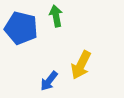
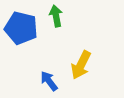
blue arrow: rotated 105 degrees clockwise
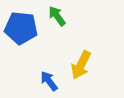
green arrow: moved 1 px right; rotated 25 degrees counterclockwise
blue pentagon: rotated 8 degrees counterclockwise
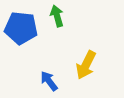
green arrow: rotated 20 degrees clockwise
yellow arrow: moved 5 px right
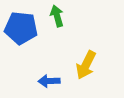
blue arrow: rotated 55 degrees counterclockwise
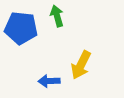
yellow arrow: moved 5 px left
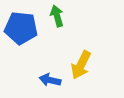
blue arrow: moved 1 px right, 1 px up; rotated 15 degrees clockwise
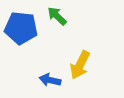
green arrow: rotated 30 degrees counterclockwise
yellow arrow: moved 1 px left
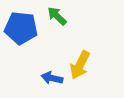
blue arrow: moved 2 px right, 2 px up
